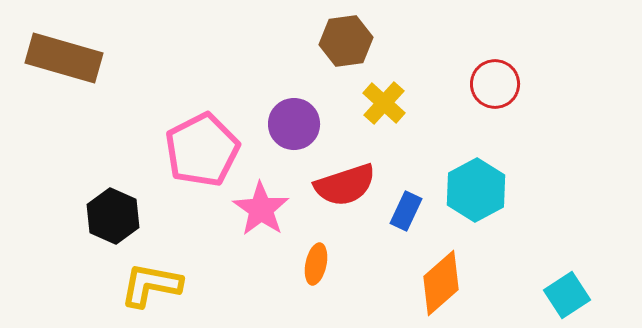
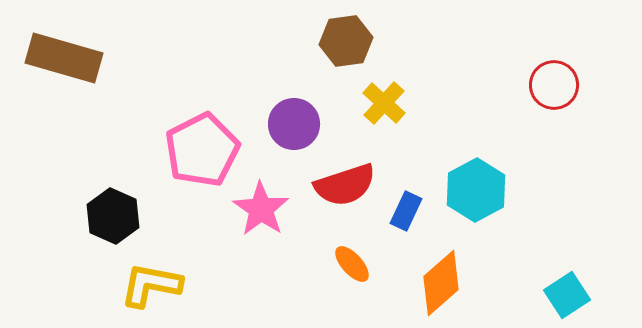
red circle: moved 59 px right, 1 px down
orange ellipse: moved 36 px right; rotated 54 degrees counterclockwise
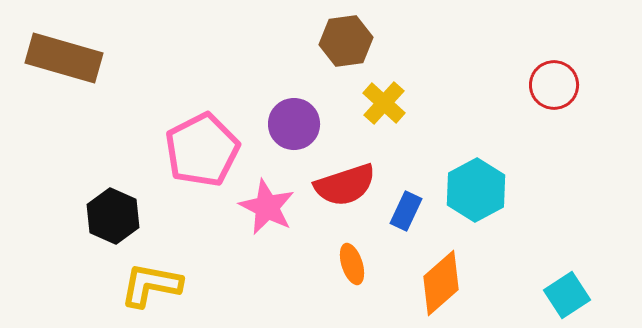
pink star: moved 6 px right, 2 px up; rotated 8 degrees counterclockwise
orange ellipse: rotated 24 degrees clockwise
